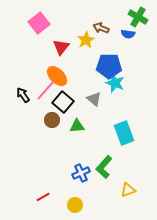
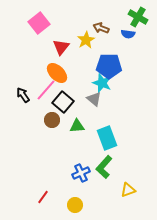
orange ellipse: moved 3 px up
cyan star: moved 13 px left
cyan rectangle: moved 17 px left, 5 px down
red line: rotated 24 degrees counterclockwise
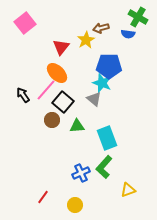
pink square: moved 14 px left
brown arrow: rotated 35 degrees counterclockwise
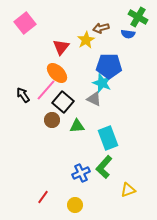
gray triangle: rotated 14 degrees counterclockwise
cyan rectangle: moved 1 px right
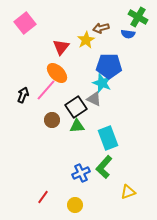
black arrow: rotated 56 degrees clockwise
black square: moved 13 px right, 5 px down; rotated 15 degrees clockwise
yellow triangle: moved 2 px down
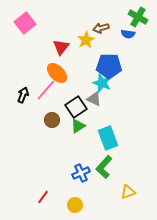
green triangle: moved 1 px right; rotated 28 degrees counterclockwise
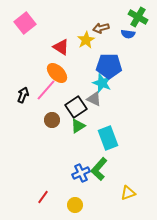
red triangle: rotated 36 degrees counterclockwise
green L-shape: moved 5 px left, 2 px down
yellow triangle: moved 1 px down
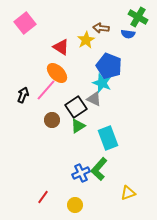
brown arrow: rotated 21 degrees clockwise
blue pentagon: rotated 20 degrees clockwise
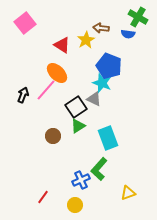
red triangle: moved 1 px right, 2 px up
brown circle: moved 1 px right, 16 px down
blue cross: moved 7 px down
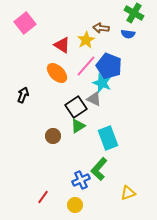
green cross: moved 4 px left, 4 px up
pink line: moved 40 px right, 24 px up
